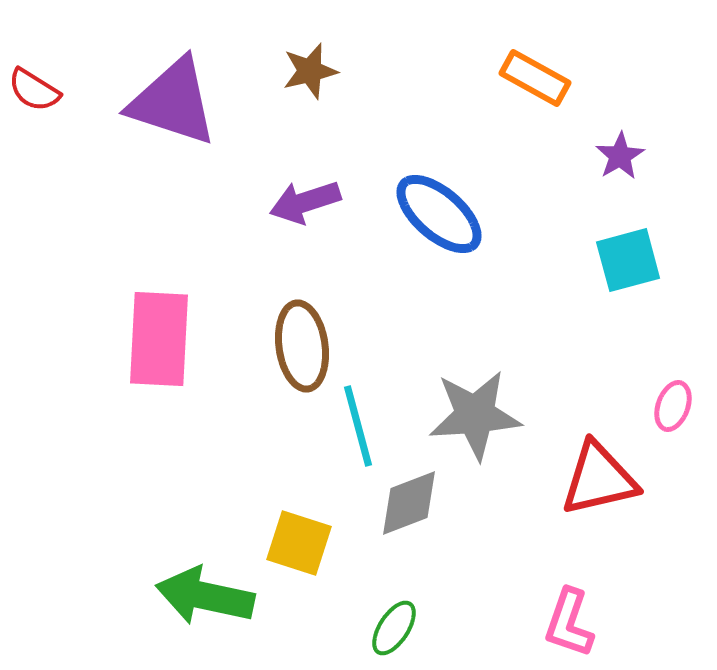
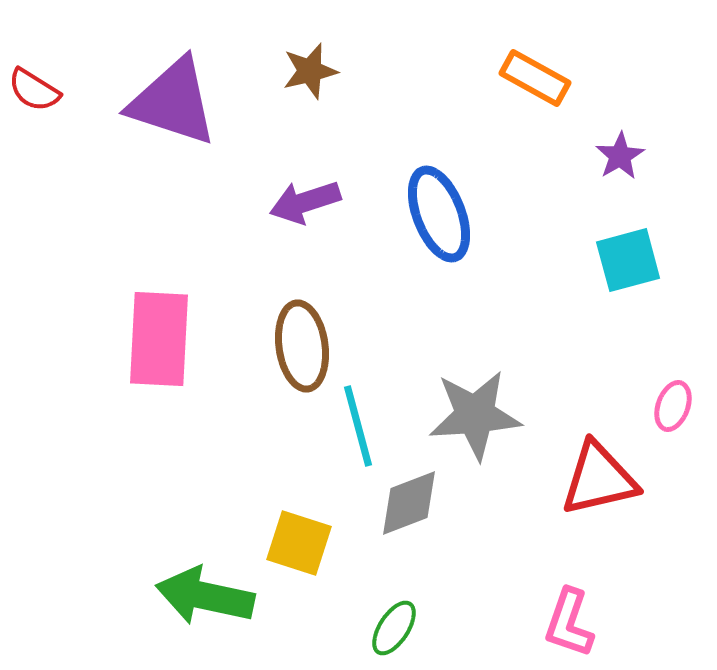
blue ellipse: rotated 28 degrees clockwise
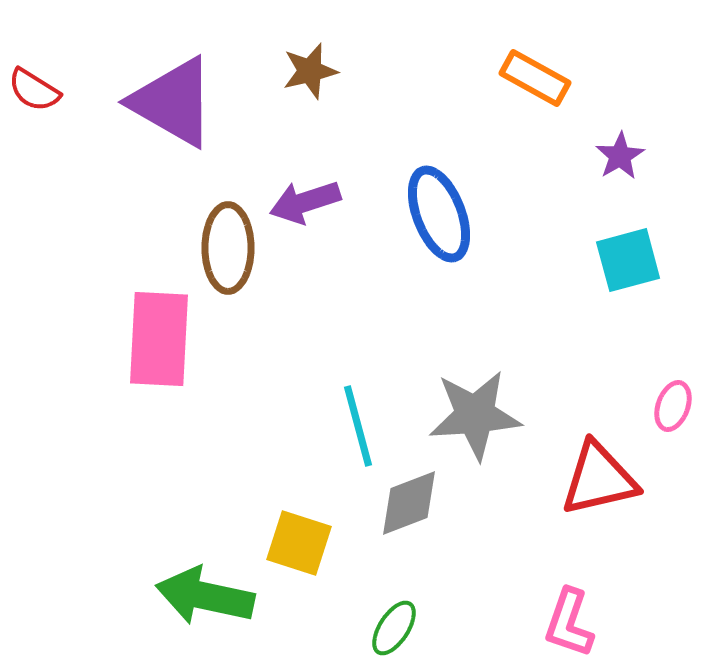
purple triangle: rotated 12 degrees clockwise
brown ellipse: moved 74 px left, 98 px up; rotated 8 degrees clockwise
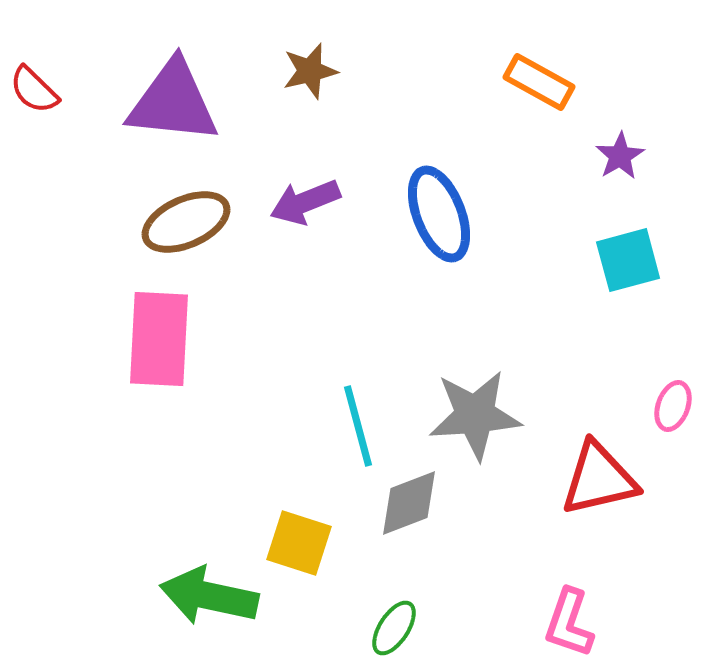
orange rectangle: moved 4 px right, 4 px down
red semicircle: rotated 12 degrees clockwise
purple triangle: rotated 24 degrees counterclockwise
purple arrow: rotated 4 degrees counterclockwise
brown ellipse: moved 42 px left, 26 px up; rotated 66 degrees clockwise
green arrow: moved 4 px right
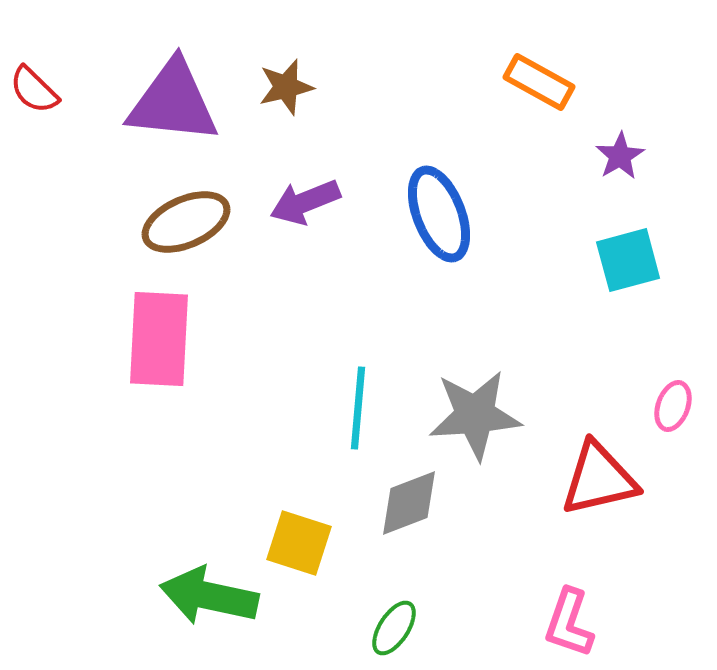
brown star: moved 24 px left, 16 px down
cyan line: moved 18 px up; rotated 20 degrees clockwise
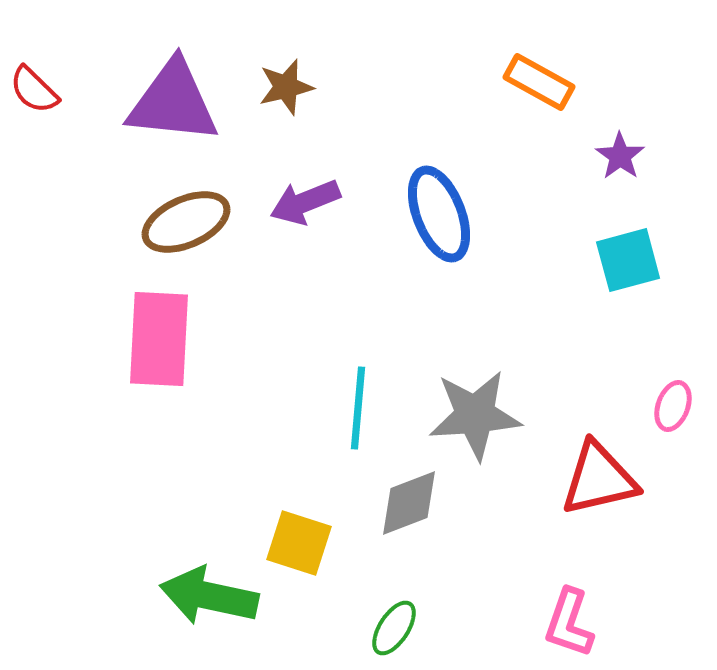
purple star: rotated 6 degrees counterclockwise
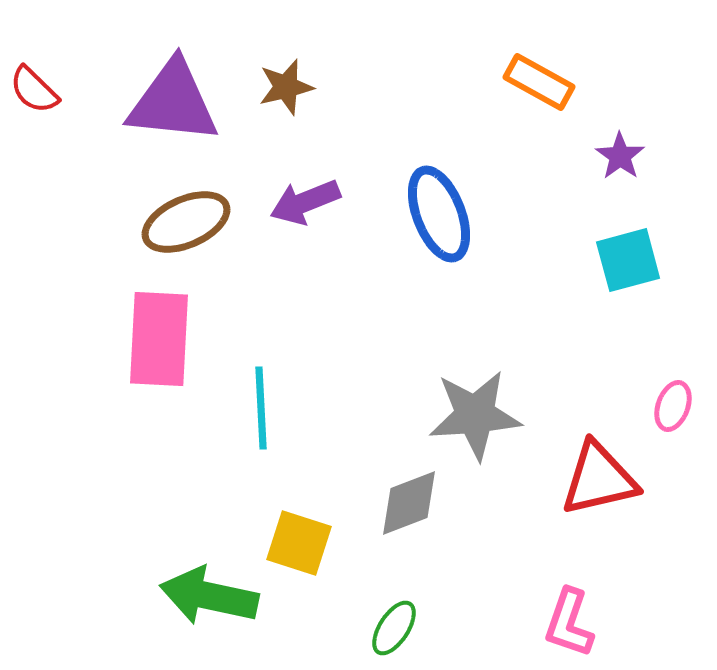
cyan line: moved 97 px left; rotated 8 degrees counterclockwise
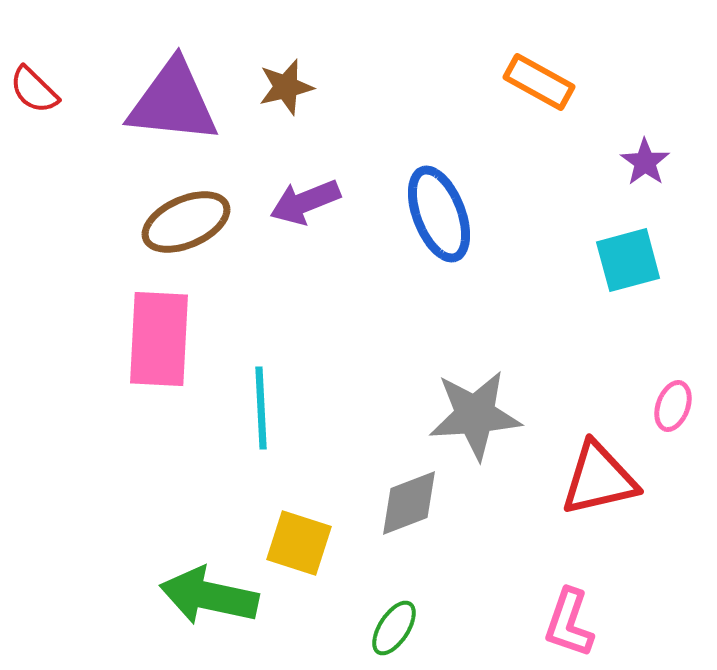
purple star: moved 25 px right, 6 px down
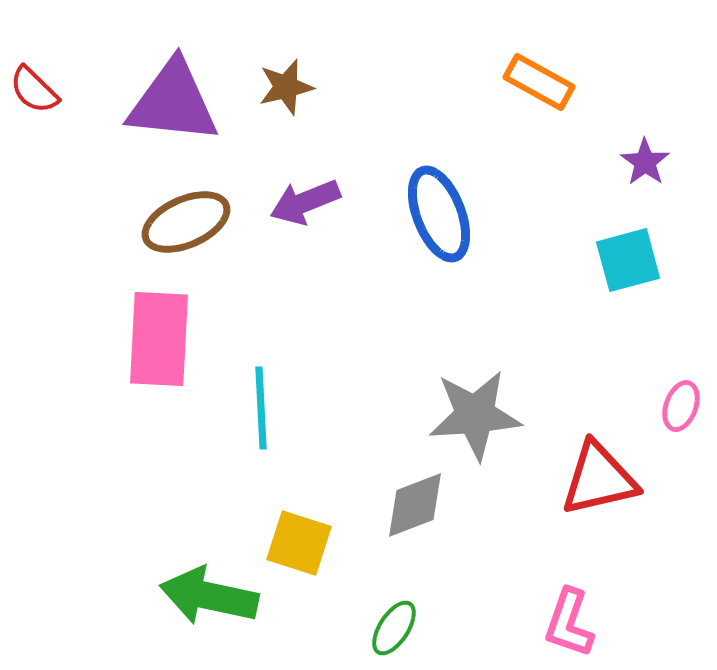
pink ellipse: moved 8 px right
gray diamond: moved 6 px right, 2 px down
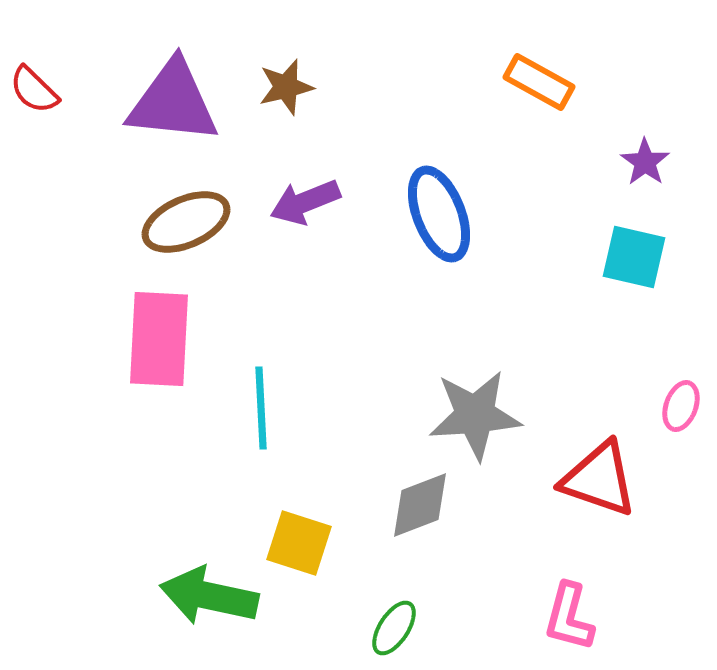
cyan square: moved 6 px right, 3 px up; rotated 28 degrees clockwise
red triangle: rotated 32 degrees clockwise
gray diamond: moved 5 px right
pink L-shape: moved 6 px up; rotated 4 degrees counterclockwise
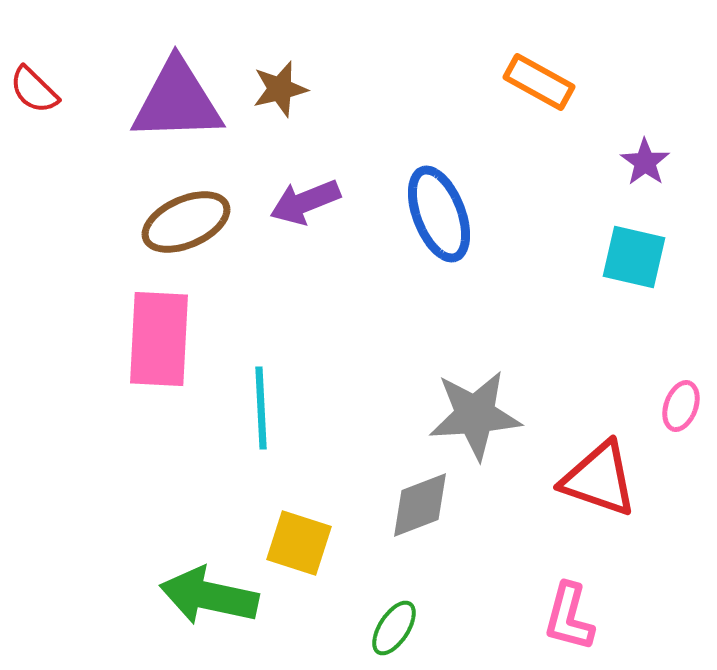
brown star: moved 6 px left, 2 px down
purple triangle: moved 4 px right, 1 px up; rotated 8 degrees counterclockwise
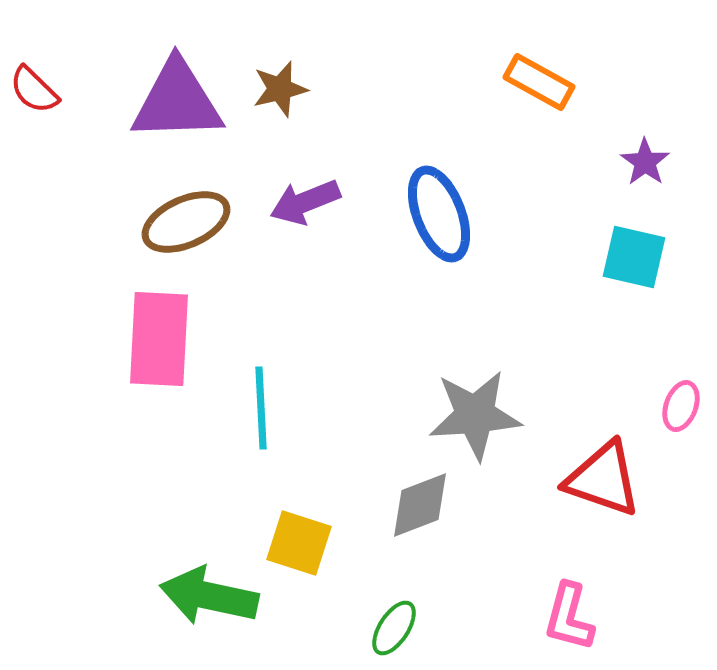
red triangle: moved 4 px right
